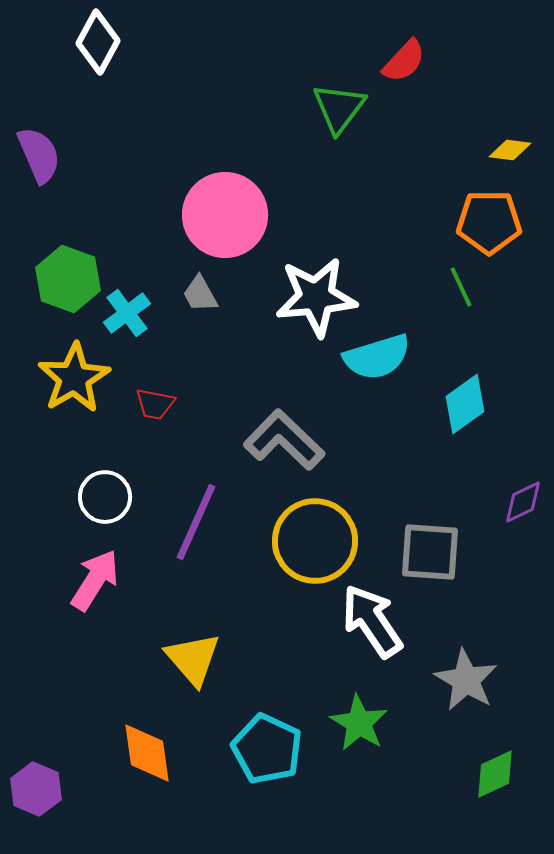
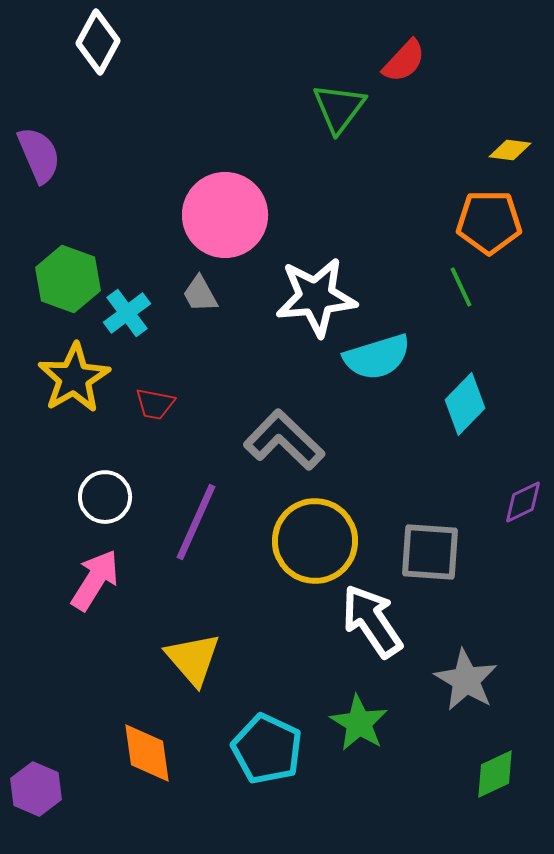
cyan diamond: rotated 10 degrees counterclockwise
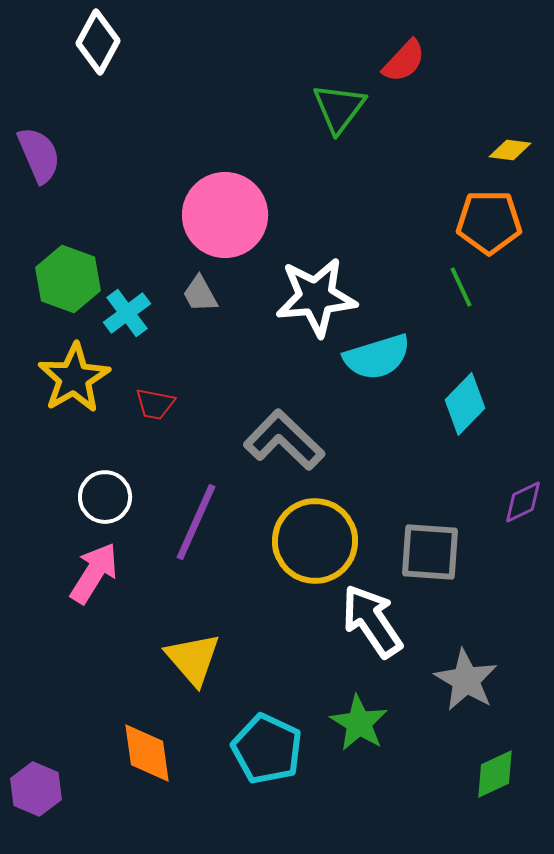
pink arrow: moved 1 px left, 7 px up
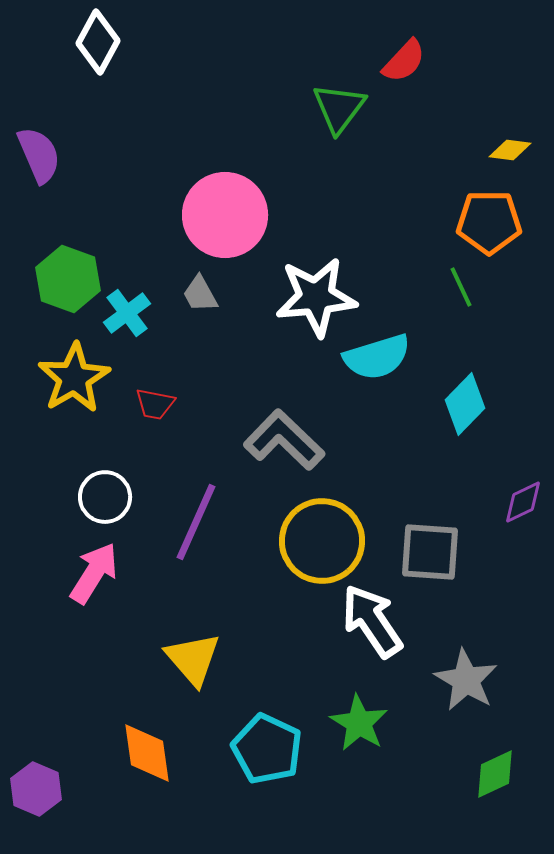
yellow circle: moved 7 px right
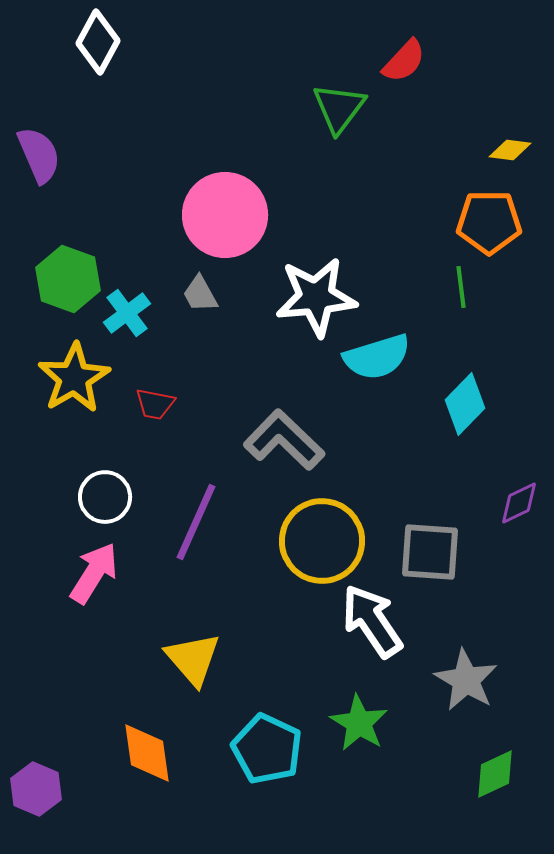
green line: rotated 18 degrees clockwise
purple diamond: moved 4 px left, 1 px down
